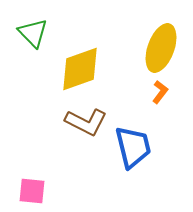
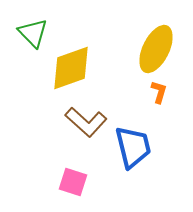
yellow ellipse: moved 5 px left, 1 px down; rotated 6 degrees clockwise
yellow diamond: moved 9 px left, 1 px up
orange L-shape: moved 1 px left; rotated 20 degrees counterclockwise
brown L-shape: rotated 15 degrees clockwise
pink square: moved 41 px right, 9 px up; rotated 12 degrees clockwise
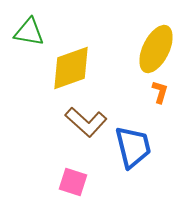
green triangle: moved 4 px left, 1 px up; rotated 36 degrees counterclockwise
orange L-shape: moved 1 px right
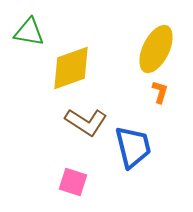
brown L-shape: rotated 9 degrees counterclockwise
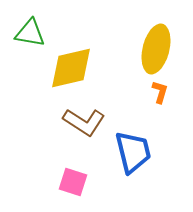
green triangle: moved 1 px right, 1 px down
yellow ellipse: rotated 12 degrees counterclockwise
yellow diamond: rotated 6 degrees clockwise
brown L-shape: moved 2 px left
blue trapezoid: moved 5 px down
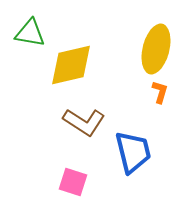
yellow diamond: moved 3 px up
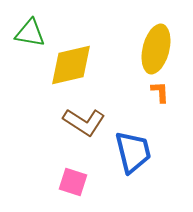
orange L-shape: rotated 20 degrees counterclockwise
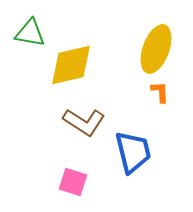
yellow ellipse: rotated 6 degrees clockwise
